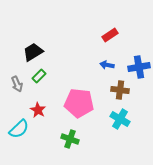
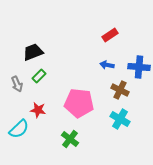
black trapezoid: rotated 10 degrees clockwise
blue cross: rotated 15 degrees clockwise
brown cross: rotated 18 degrees clockwise
red star: rotated 21 degrees counterclockwise
green cross: rotated 18 degrees clockwise
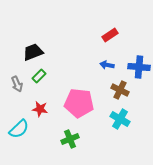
red star: moved 2 px right, 1 px up
green cross: rotated 30 degrees clockwise
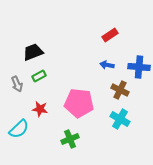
green rectangle: rotated 16 degrees clockwise
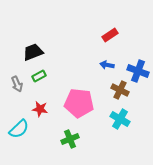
blue cross: moved 1 px left, 4 px down; rotated 15 degrees clockwise
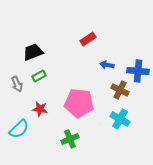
red rectangle: moved 22 px left, 4 px down
blue cross: rotated 15 degrees counterclockwise
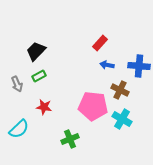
red rectangle: moved 12 px right, 4 px down; rotated 14 degrees counterclockwise
black trapezoid: moved 3 px right, 1 px up; rotated 25 degrees counterclockwise
blue cross: moved 1 px right, 5 px up
pink pentagon: moved 14 px right, 3 px down
red star: moved 4 px right, 2 px up
cyan cross: moved 2 px right
